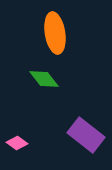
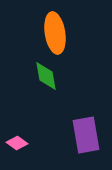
green diamond: moved 2 px right, 3 px up; rotated 28 degrees clockwise
purple rectangle: rotated 42 degrees clockwise
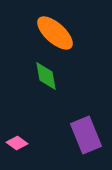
orange ellipse: rotated 39 degrees counterclockwise
purple rectangle: rotated 12 degrees counterclockwise
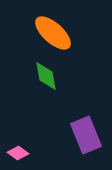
orange ellipse: moved 2 px left
pink diamond: moved 1 px right, 10 px down
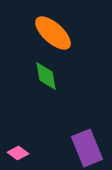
purple rectangle: moved 1 px right, 13 px down
